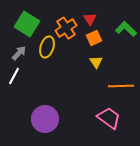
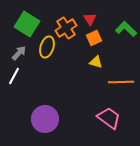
yellow triangle: rotated 40 degrees counterclockwise
orange line: moved 4 px up
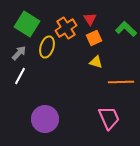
white line: moved 6 px right
pink trapezoid: rotated 30 degrees clockwise
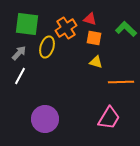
red triangle: rotated 40 degrees counterclockwise
green square: rotated 25 degrees counterclockwise
orange square: rotated 35 degrees clockwise
pink trapezoid: rotated 55 degrees clockwise
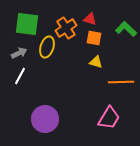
gray arrow: rotated 21 degrees clockwise
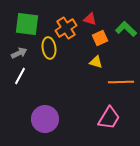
orange square: moved 6 px right; rotated 35 degrees counterclockwise
yellow ellipse: moved 2 px right, 1 px down; rotated 25 degrees counterclockwise
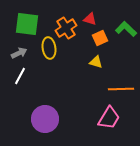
orange line: moved 7 px down
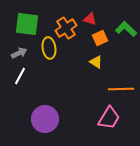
yellow triangle: rotated 16 degrees clockwise
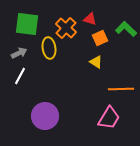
orange cross: rotated 15 degrees counterclockwise
purple circle: moved 3 px up
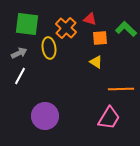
orange square: rotated 21 degrees clockwise
